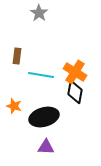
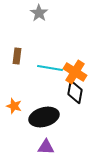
cyan line: moved 9 px right, 7 px up
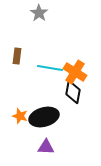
black diamond: moved 2 px left
orange star: moved 6 px right, 10 px down
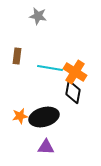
gray star: moved 1 px left, 3 px down; rotated 24 degrees counterclockwise
orange star: rotated 28 degrees counterclockwise
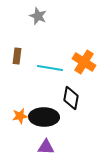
gray star: rotated 12 degrees clockwise
orange cross: moved 9 px right, 10 px up
black diamond: moved 2 px left, 6 px down
black ellipse: rotated 16 degrees clockwise
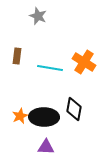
black diamond: moved 3 px right, 11 px down
orange star: rotated 14 degrees counterclockwise
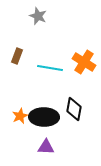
brown rectangle: rotated 14 degrees clockwise
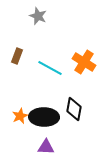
cyan line: rotated 20 degrees clockwise
